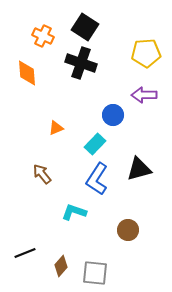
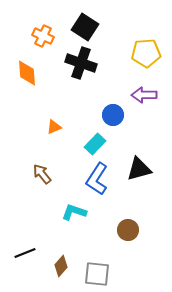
orange triangle: moved 2 px left, 1 px up
gray square: moved 2 px right, 1 px down
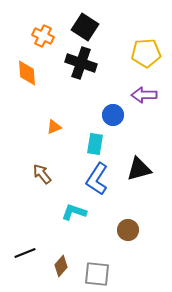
cyan rectangle: rotated 35 degrees counterclockwise
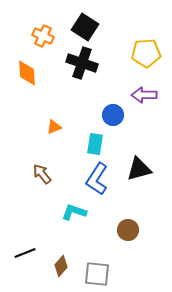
black cross: moved 1 px right
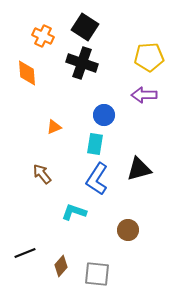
yellow pentagon: moved 3 px right, 4 px down
blue circle: moved 9 px left
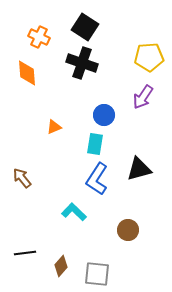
orange cross: moved 4 px left, 1 px down
purple arrow: moved 1 px left, 2 px down; rotated 55 degrees counterclockwise
brown arrow: moved 20 px left, 4 px down
cyan L-shape: rotated 25 degrees clockwise
black line: rotated 15 degrees clockwise
